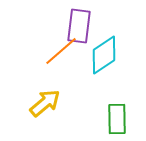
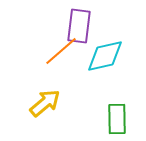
cyan diamond: moved 1 px right, 1 px down; rotated 21 degrees clockwise
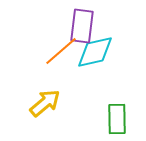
purple rectangle: moved 3 px right
cyan diamond: moved 10 px left, 4 px up
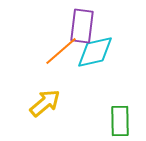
green rectangle: moved 3 px right, 2 px down
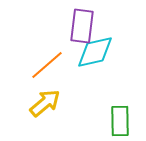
orange line: moved 14 px left, 14 px down
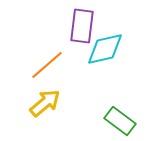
cyan diamond: moved 10 px right, 3 px up
green rectangle: rotated 52 degrees counterclockwise
